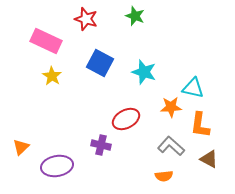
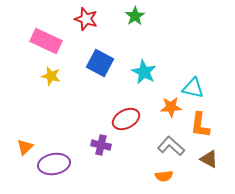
green star: rotated 18 degrees clockwise
cyan star: rotated 10 degrees clockwise
yellow star: moved 1 px left; rotated 18 degrees counterclockwise
orange triangle: moved 4 px right
purple ellipse: moved 3 px left, 2 px up
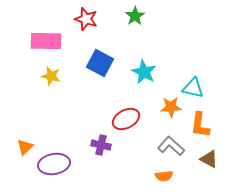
pink rectangle: rotated 24 degrees counterclockwise
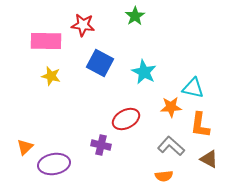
red star: moved 3 px left, 6 px down; rotated 10 degrees counterclockwise
